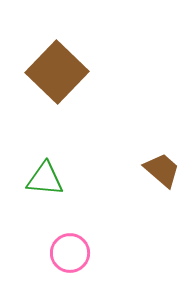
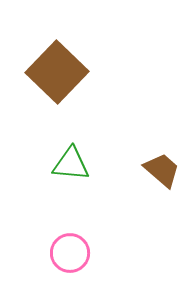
green triangle: moved 26 px right, 15 px up
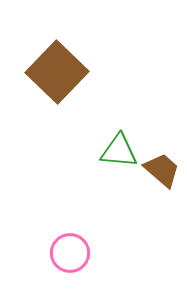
green triangle: moved 48 px right, 13 px up
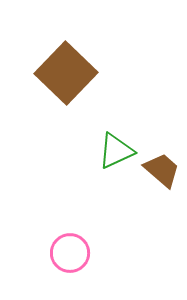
brown square: moved 9 px right, 1 px down
green triangle: moved 3 px left; rotated 30 degrees counterclockwise
